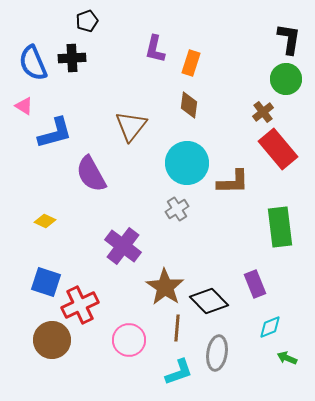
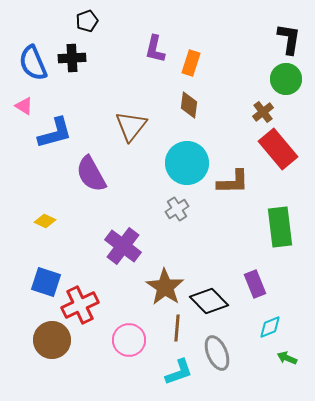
gray ellipse: rotated 32 degrees counterclockwise
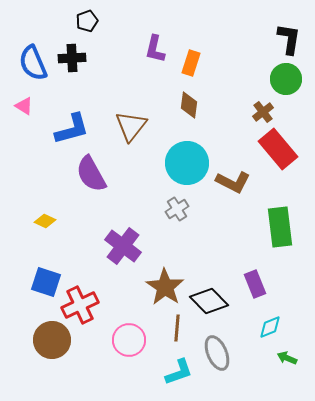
blue L-shape: moved 17 px right, 4 px up
brown L-shape: rotated 28 degrees clockwise
